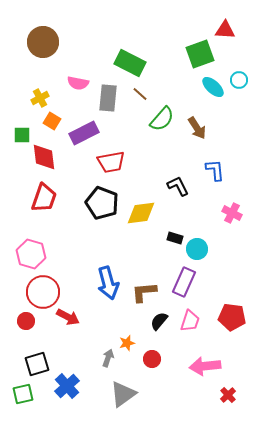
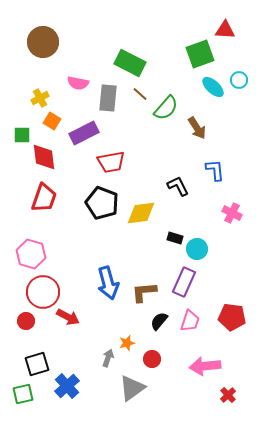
green semicircle at (162, 119): moved 4 px right, 11 px up
gray triangle at (123, 394): moved 9 px right, 6 px up
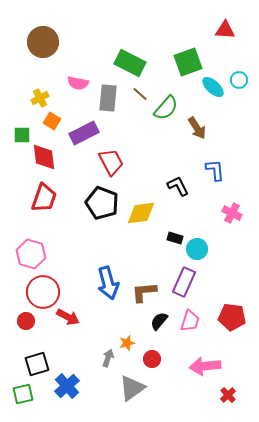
green square at (200, 54): moved 12 px left, 8 px down
red trapezoid at (111, 162): rotated 108 degrees counterclockwise
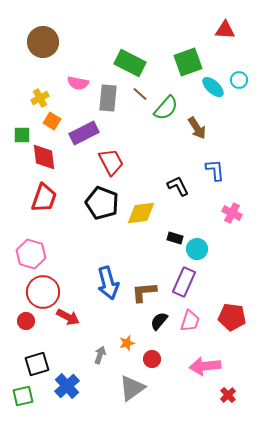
gray arrow at (108, 358): moved 8 px left, 3 px up
green square at (23, 394): moved 2 px down
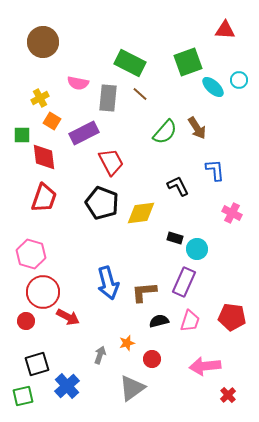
green semicircle at (166, 108): moved 1 px left, 24 px down
black semicircle at (159, 321): rotated 36 degrees clockwise
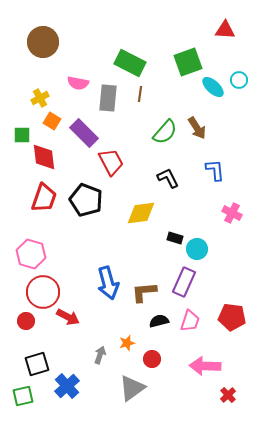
brown line at (140, 94): rotated 56 degrees clockwise
purple rectangle at (84, 133): rotated 72 degrees clockwise
black L-shape at (178, 186): moved 10 px left, 8 px up
black pentagon at (102, 203): moved 16 px left, 3 px up
pink arrow at (205, 366): rotated 8 degrees clockwise
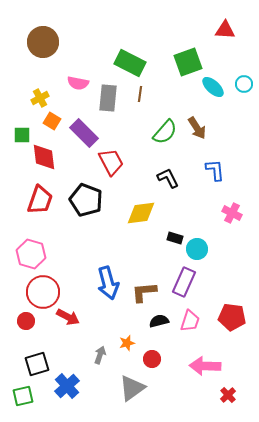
cyan circle at (239, 80): moved 5 px right, 4 px down
red trapezoid at (44, 198): moved 4 px left, 2 px down
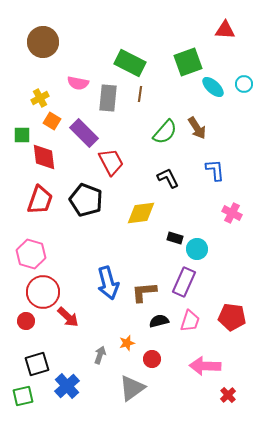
red arrow at (68, 317): rotated 15 degrees clockwise
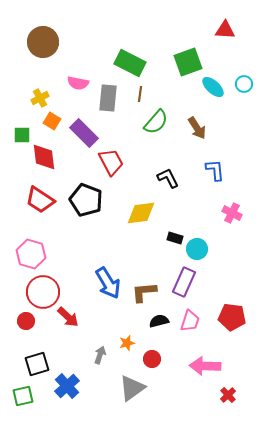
green semicircle at (165, 132): moved 9 px left, 10 px up
red trapezoid at (40, 200): rotated 104 degrees clockwise
blue arrow at (108, 283): rotated 16 degrees counterclockwise
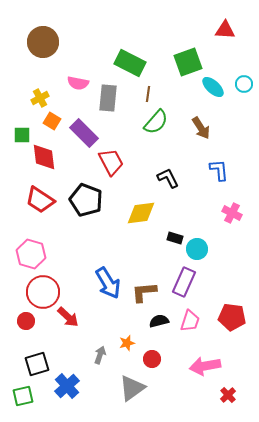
brown line at (140, 94): moved 8 px right
brown arrow at (197, 128): moved 4 px right
blue L-shape at (215, 170): moved 4 px right
pink arrow at (205, 366): rotated 12 degrees counterclockwise
